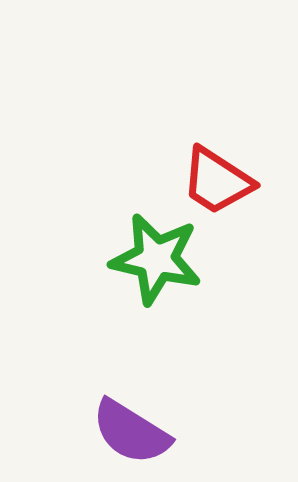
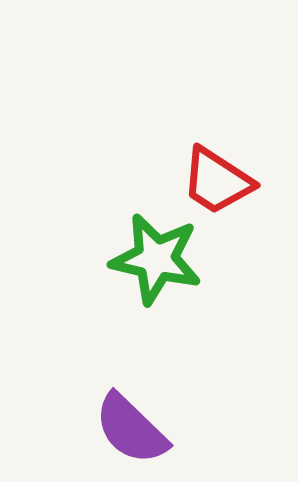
purple semicircle: moved 3 px up; rotated 12 degrees clockwise
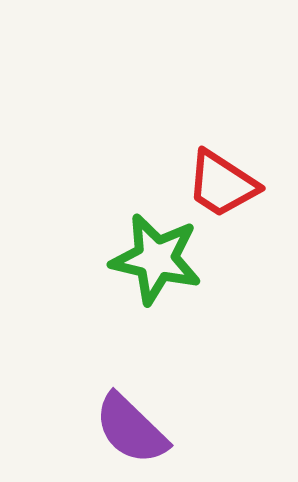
red trapezoid: moved 5 px right, 3 px down
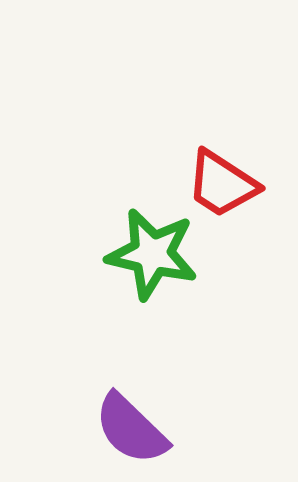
green star: moved 4 px left, 5 px up
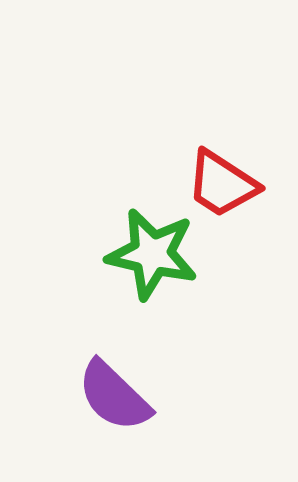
purple semicircle: moved 17 px left, 33 px up
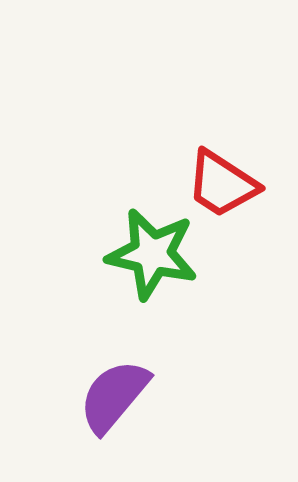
purple semicircle: rotated 86 degrees clockwise
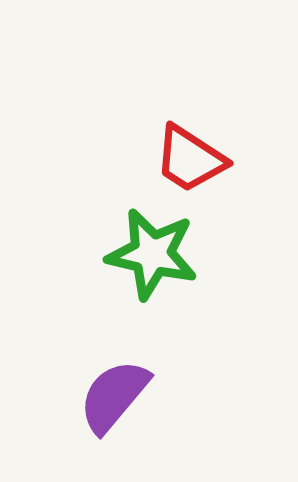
red trapezoid: moved 32 px left, 25 px up
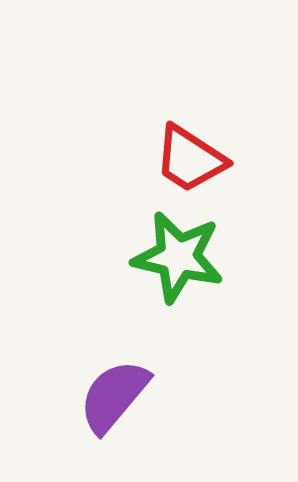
green star: moved 26 px right, 3 px down
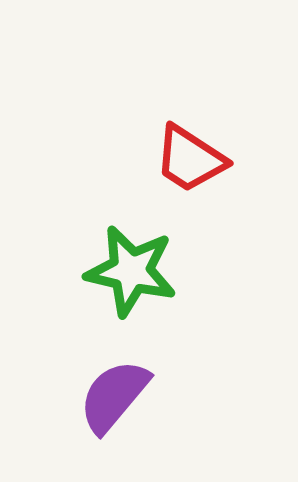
green star: moved 47 px left, 14 px down
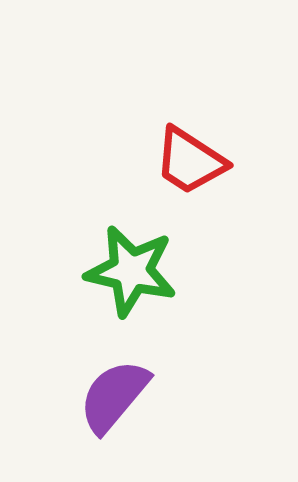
red trapezoid: moved 2 px down
